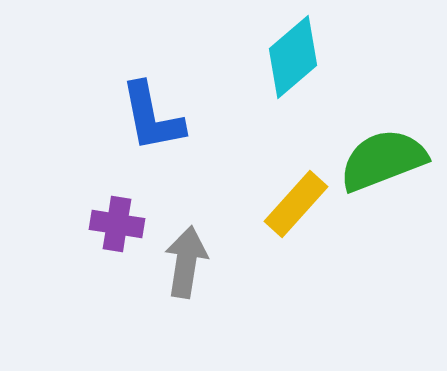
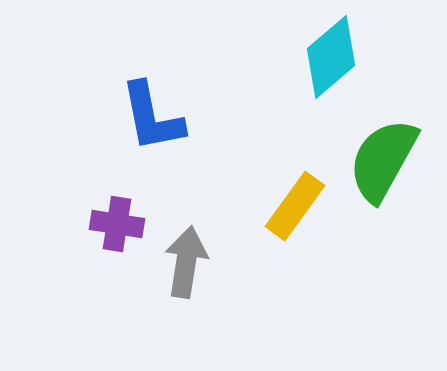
cyan diamond: moved 38 px right
green semicircle: rotated 40 degrees counterclockwise
yellow rectangle: moved 1 px left, 2 px down; rotated 6 degrees counterclockwise
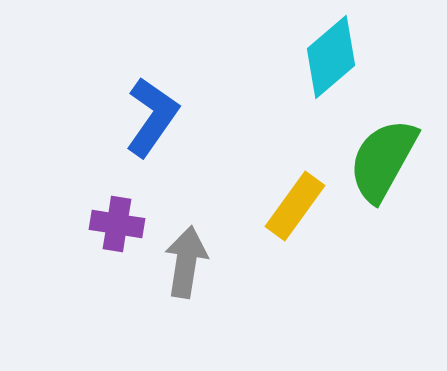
blue L-shape: rotated 134 degrees counterclockwise
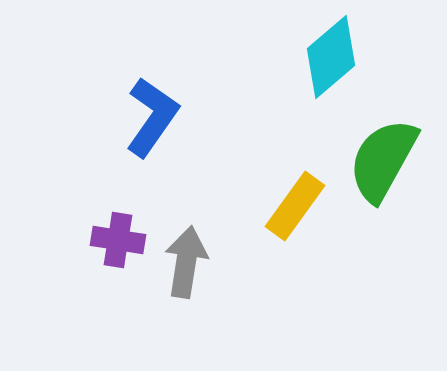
purple cross: moved 1 px right, 16 px down
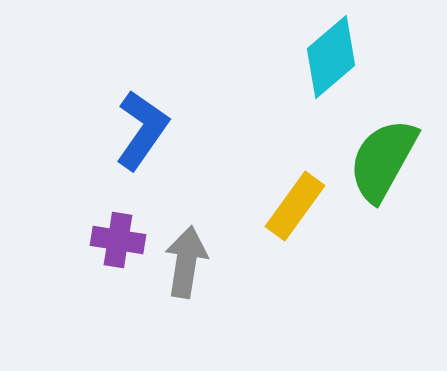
blue L-shape: moved 10 px left, 13 px down
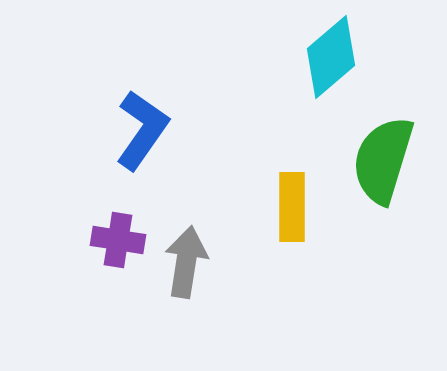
green semicircle: rotated 12 degrees counterclockwise
yellow rectangle: moved 3 px left, 1 px down; rotated 36 degrees counterclockwise
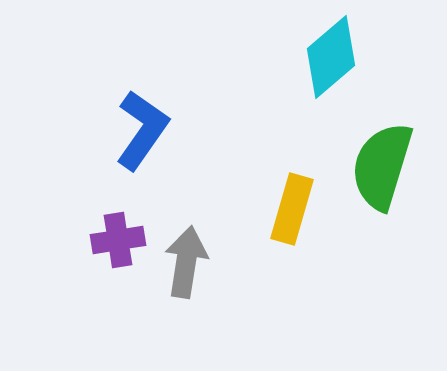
green semicircle: moved 1 px left, 6 px down
yellow rectangle: moved 2 px down; rotated 16 degrees clockwise
purple cross: rotated 18 degrees counterclockwise
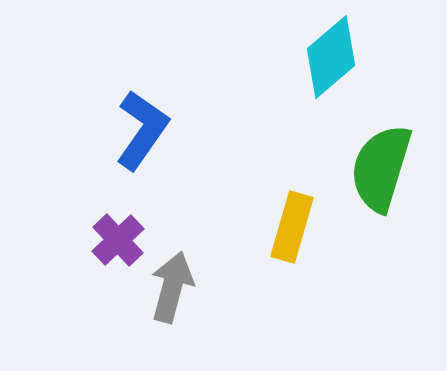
green semicircle: moved 1 px left, 2 px down
yellow rectangle: moved 18 px down
purple cross: rotated 34 degrees counterclockwise
gray arrow: moved 14 px left, 25 px down; rotated 6 degrees clockwise
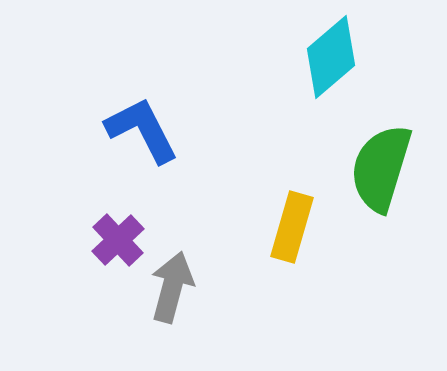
blue L-shape: rotated 62 degrees counterclockwise
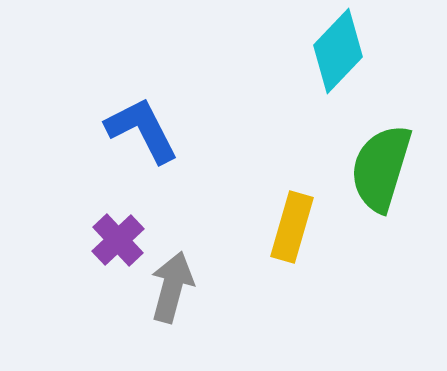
cyan diamond: moved 7 px right, 6 px up; rotated 6 degrees counterclockwise
